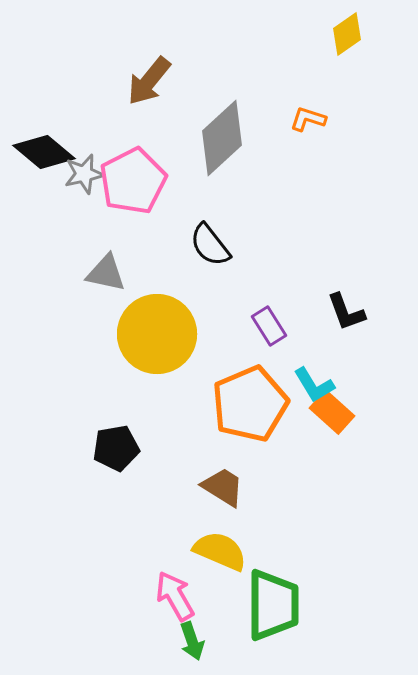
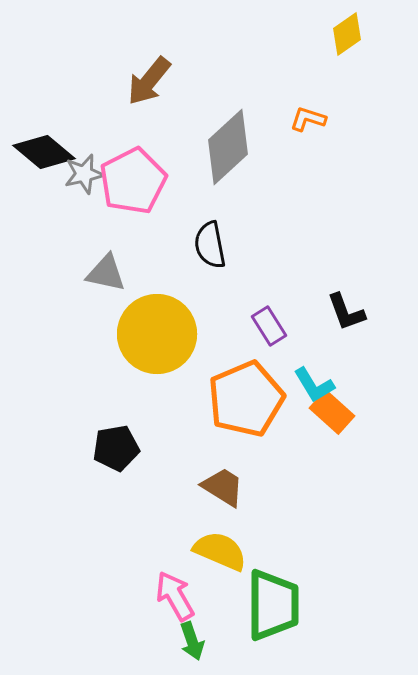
gray diamond: moved 6 px right, 9 px down
black semicircle: rotated 27 degrees clockwise
orange pentagon: moved 4 px left, 5 px up
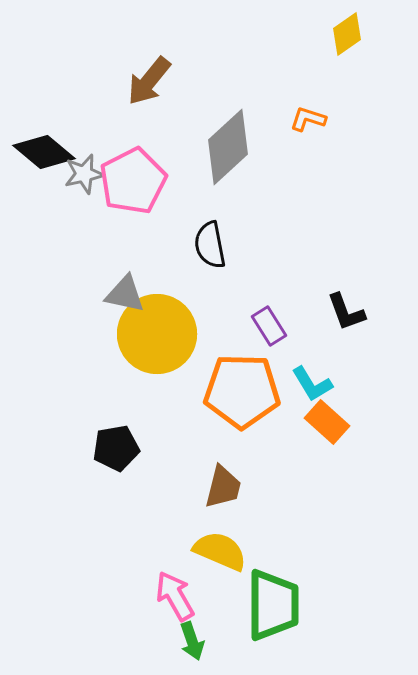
gray triangle: moved 19 px right, 21 px down
cyan L-shape: moved 2 px left, 1 px up
orange pentagon: moved 4 px left, 8 px up; rotated 24 degrees clockwise
orange rectangle: moved 5 px left, 10 px down
brown trapezoid: rotated 72 degrees clockwise
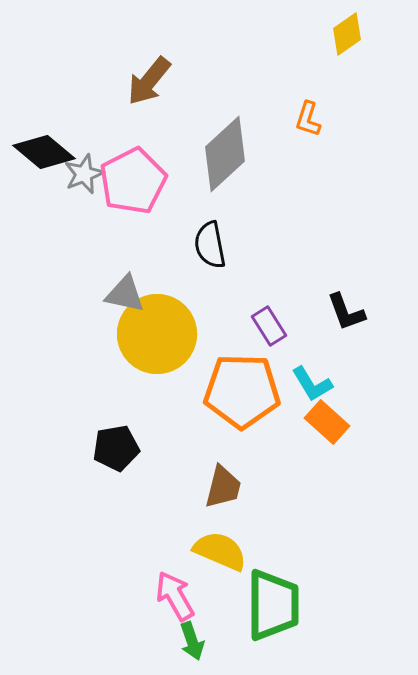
orange L-shape: rotated 90 degrees counterclockwise
gray diamond: moved 3 px left, 7 px down
gray star: rotated 9 degrees counterclockwise
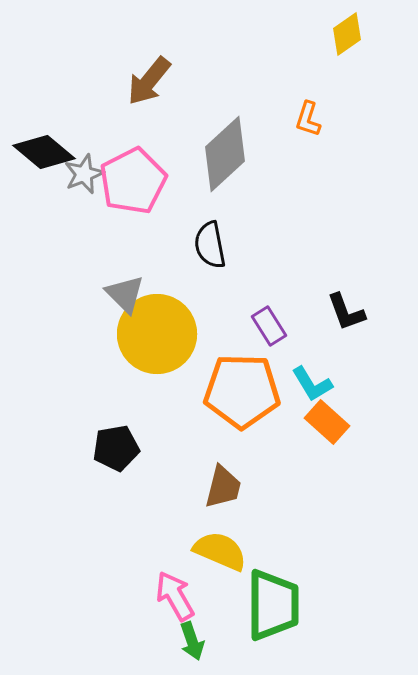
gray triangle: rotated 33 degrees clockwise
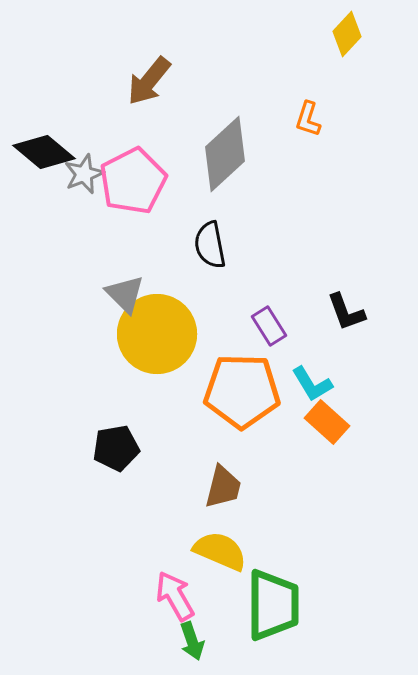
yellow diamond: rotated 12 degrees counterclockwise
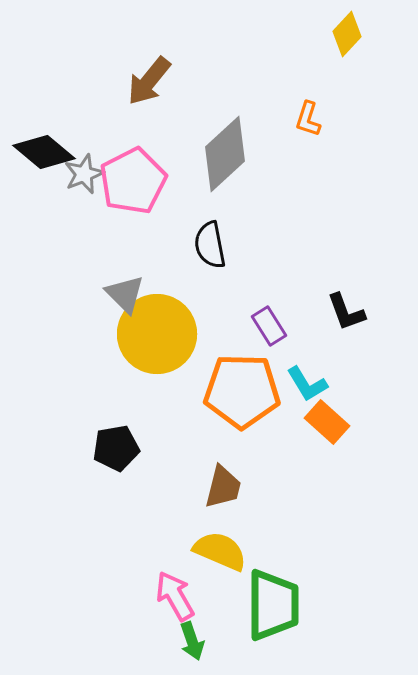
cyan L-shape: moved 5 px left
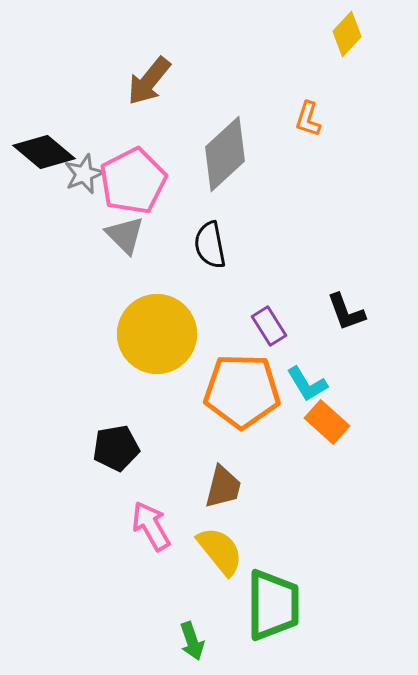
gray triangle: moved 59 px up
yellow semicircle: rotated 28 degrees clockwise
pink arrow: moved 24 px left, 70 px up
